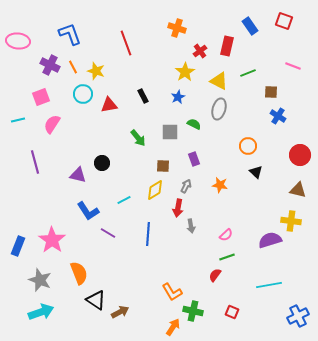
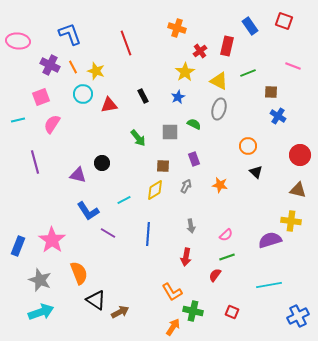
red arrow at (178, 208): moved 8 px right, 49 px down
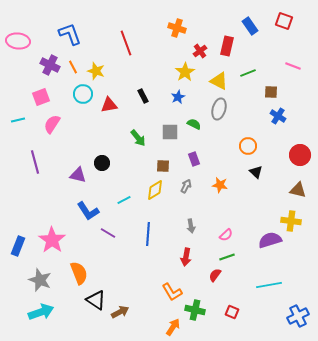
green cross at (193, 311): moved 2 px right, 1 px up
